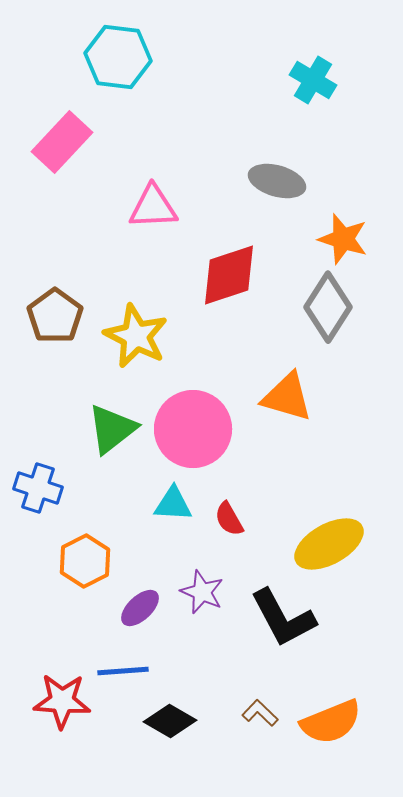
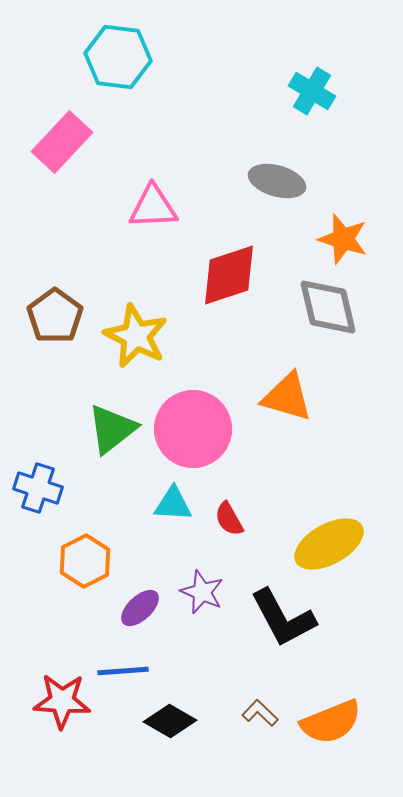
cyan cross: moved 1 px left, 11 px down
gray diamond: rotated 46 degrees counterclockwise
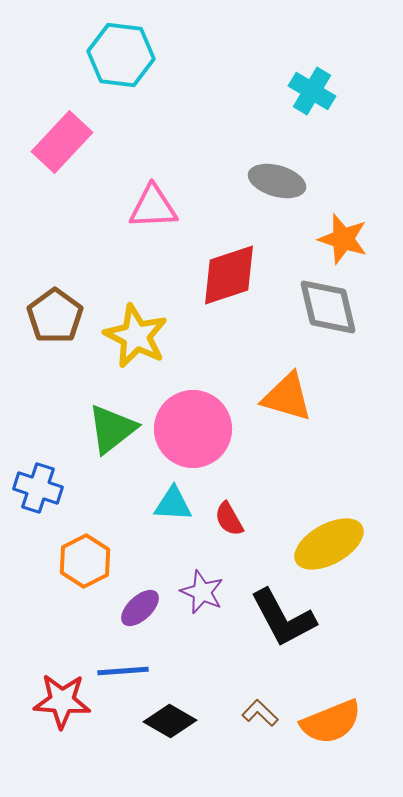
cyan hexagon: moved 3 px right, 2 px up
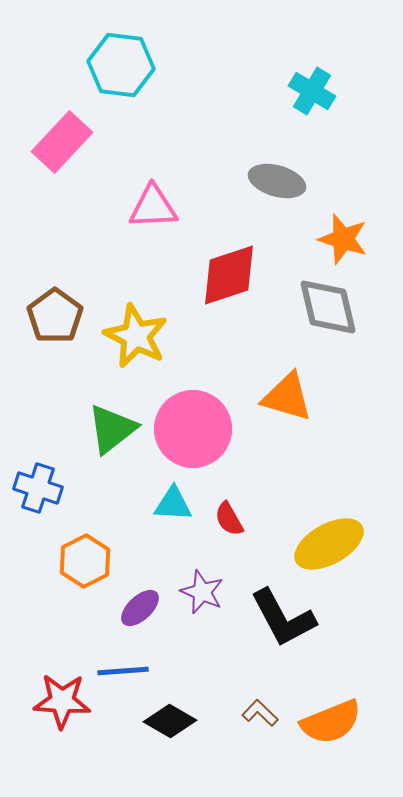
cyan hexagon: moved 10 px down
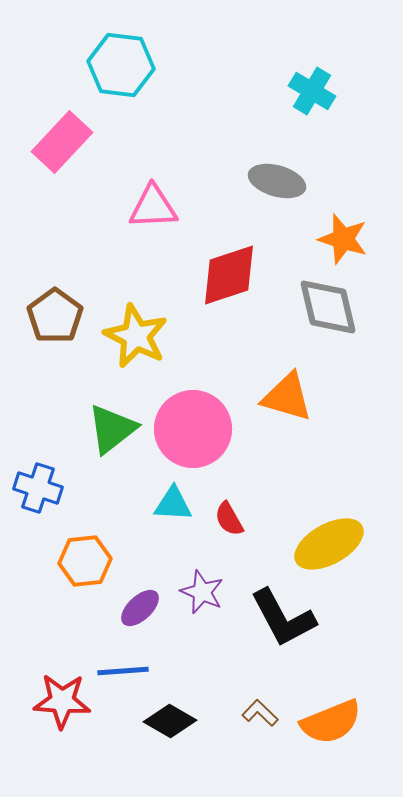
orange hexagon: rotated 21 degrees clockwise
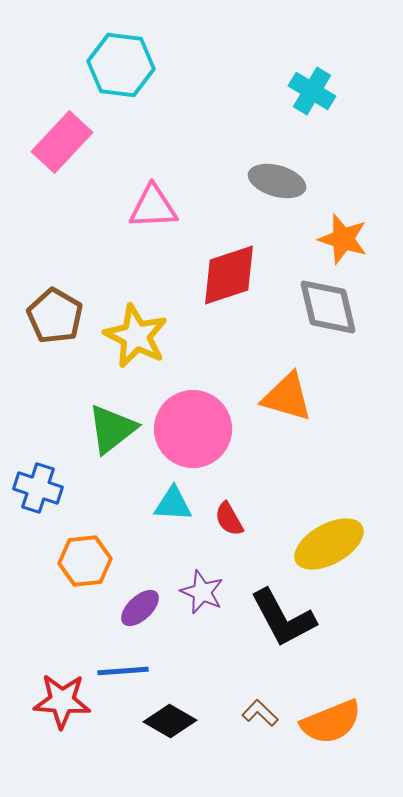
brown pentagon: rotated 6 degrees counterclockwise
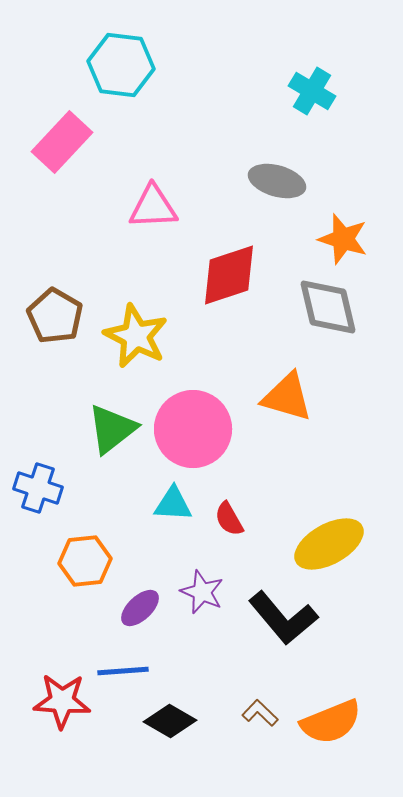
black L-shape: rotated 12 degrees counterclockwise
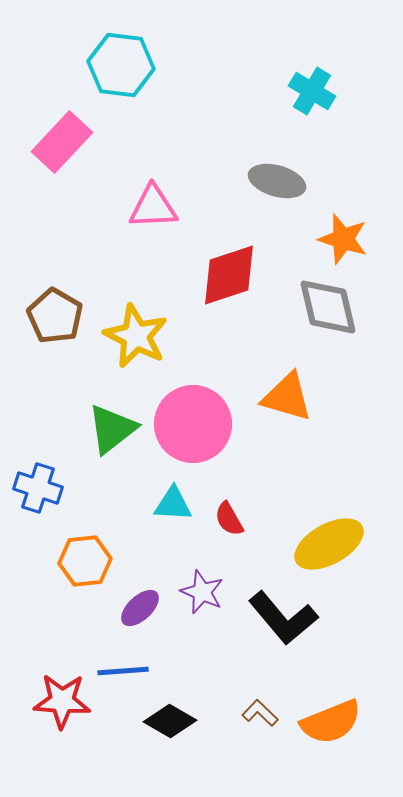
pink circle: moved 5 px up
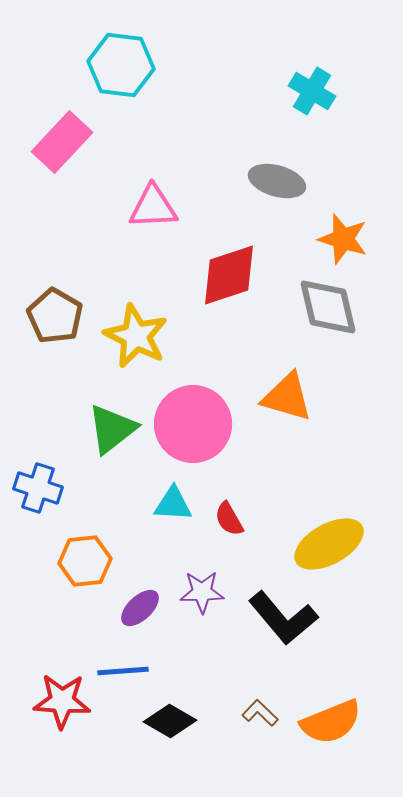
purple star: rotated 24 degrees counterclockwise
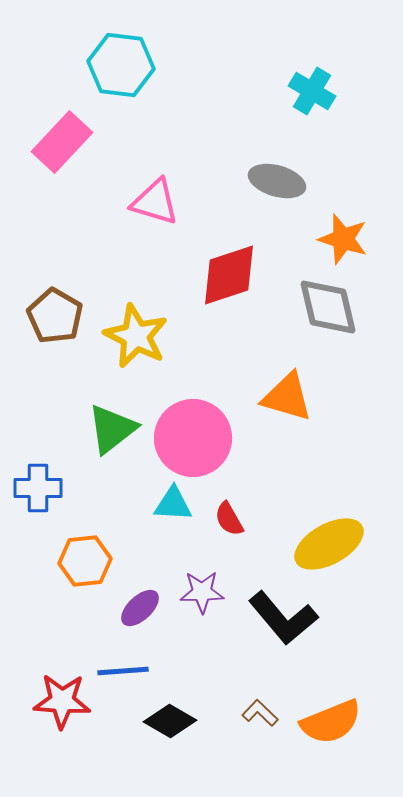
pink triangle: moved 2 px right, 5 px up; rotated 20 degrees clockwise
pink circle: moved 14 px down
blue cross: rotated 18 degrees counterclockwise
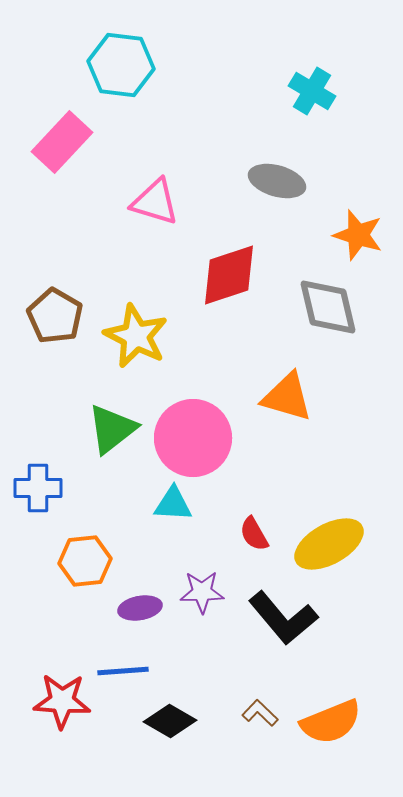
orange star: moved 15 px right, 4 px up
red semicircle: moved 25 px right, 15 px down
purple ellipse: rotated 33 degrees clockwise
